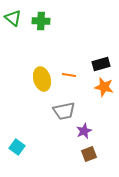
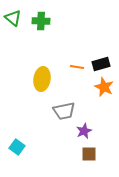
orange line: moved 8 px right, 8 px up
yellow ellipse: rotated 25 degrees clockwise
orange star: rotated 12 degrees clockwise
brown square: rotated 21 degrees clockwise
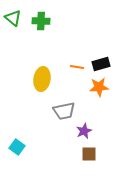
orange star: moved 5 px left; rotated 30 degrees counterclockwise
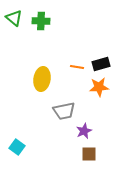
green triangle: moved 1 px right
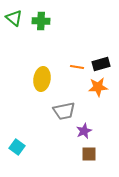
orange star: moved 1 px left
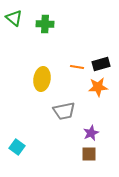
green cross: moved 4 px right, 3 px down
purple star: moved 7 px right, 2 px down
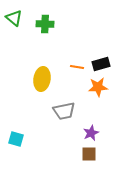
cyan square: moved 1 px left, 8 px up; rotated 21 degrees counterclockwise
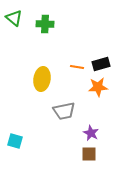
purple star: rotated 21 degrees counterclockwise
cyan square: moved 1 px left, 2 px down
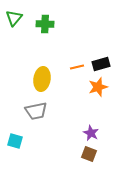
green triangle: rotated 30 degrees clockwise
orange line: rotated 24 degrees counterclockwise
orange star: rotated 12 degrees counterclockwise
gray trapezoid: moved 28 px left
brown square: rotated 21 degrees clockwise
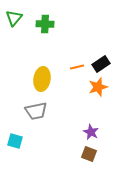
black rectangle: rotated 18 degrees counterclockwise
purple star: moved 1 px up
